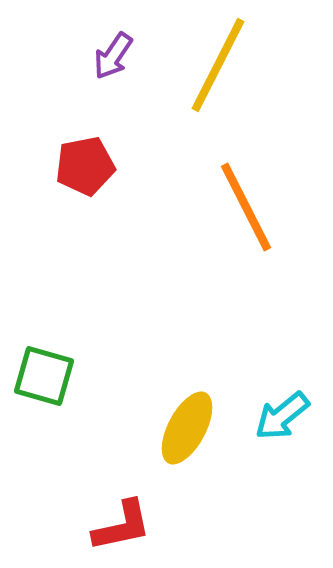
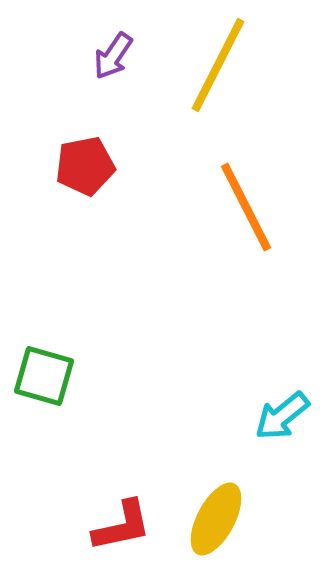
yellow ellipse: moved 29 px right, 91 px down
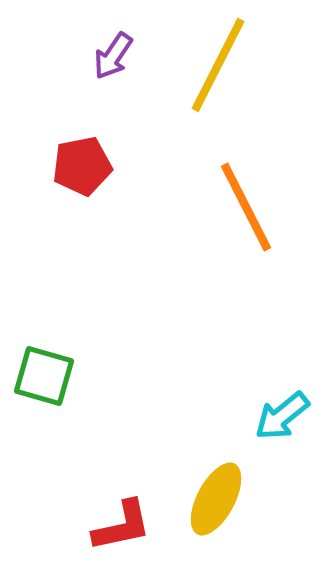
red pentagon: moved 3 px left
yellow ellipse: moved 20 px up
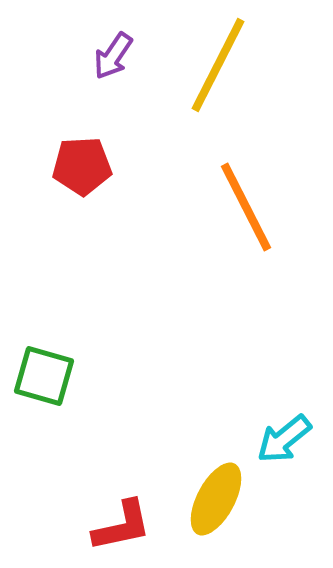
red pentagon: rotated 8 degrees clockwise
cyan arrow: moved 2 px right, 23 px down
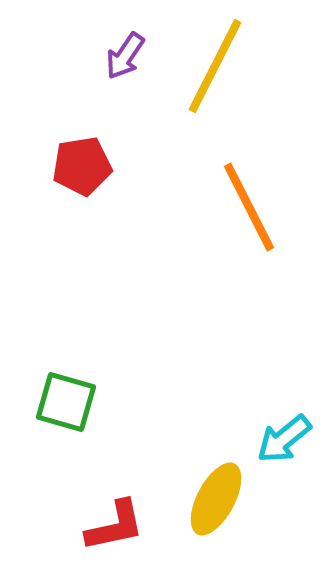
purple arrow: moved 12 px right
yellow line: moved 3 px left, 1 px down
red pentagon: rotated 6 degrees counterclockwise
orange line: moved 3 px right
green square: moved 22 px right, 26 px down
red L-shape: moved 7 px left
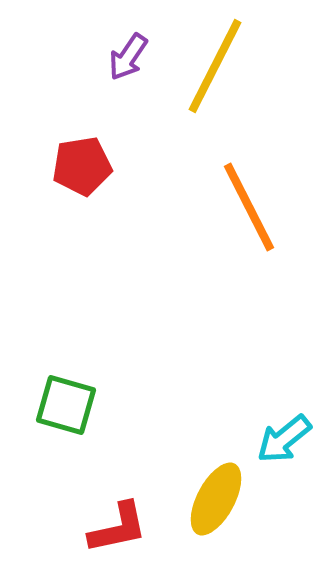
purple arrow: moved 3 px right, 1 px down
green square: moved 3 px down
red L-shape: moved 3 px right, 2 px down
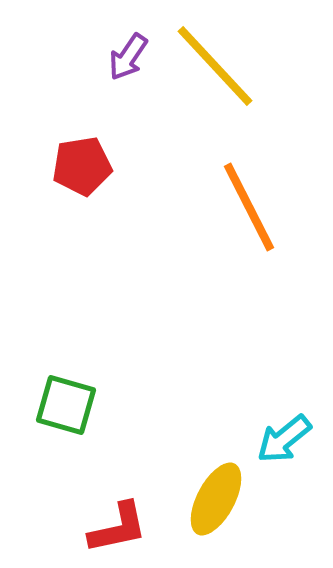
yellow line: rotated 70 degrees counterclockwise
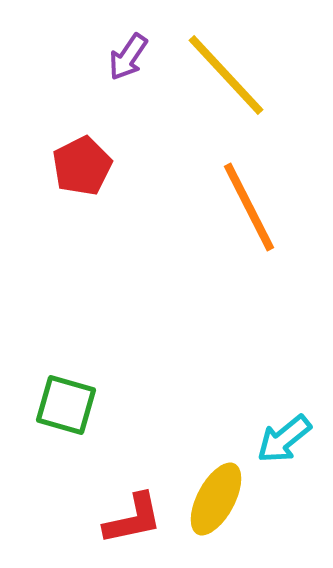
yellow line: moved 11 px right, 9 px down
red pentagon: rotated 18 degrees counterclockwise
red L-shape: moved 15 px right, 9 px up
